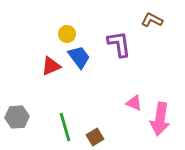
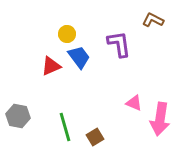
brown L-shape: moved 1 px right
gray hexagon: moved 1 px right, 1 px up; rotated 15 degrees clockwise
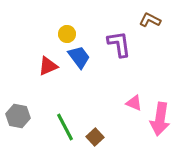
brown L-shape: moved 3 px left
red triangle: moved 3 px left
green line: rotated 12 degrees counterclockwise
brown square: rotated 12 degrees counterclockwise
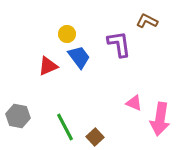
brown L-shape: moved 3 px left, 1 px down
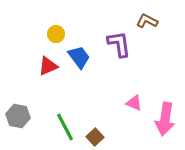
yellow circle: moved 11 px left
pink arrow: moved 5 px right
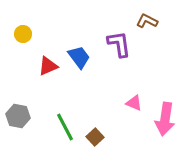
yellow circle: moved 33 px left
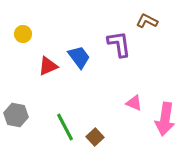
gray hexagon: moved 2 px left, 1 px up
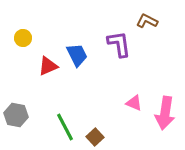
yellow circle: moved 4 px down
blue trapezoid: moved 2 px left, 2 px up; rotated 10 degrees clockwise
pink arrow: moved 6 px up
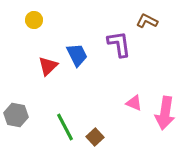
yellow circle: moved 11 px right, 18 px up
red triangle: rotated 20 degrees counterclockwise
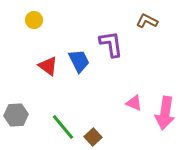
purple L-shape: moved 8 px left
blue trapezoid: moved 2 px right, 6 px down
red triangle: rotated 40 degrees counterclockwise
gray hexagon: rotated 15 degrees counterclockwise
green line: moved 2 px left; rotated 12 degrees counterclockwise
brown square: moved 2 px left
